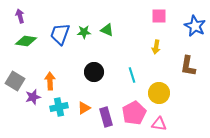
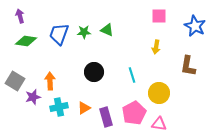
blue trapezoid: moved 1 px left
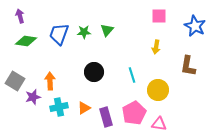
green triangle: rotated 48 degrees clockwise
yellow circle: moved 1 px left, 3 px up
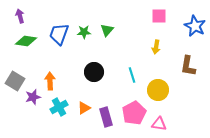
cyan cross: rotated 18 degrees counterclockwise
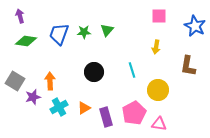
cyan line: moved 5 px up
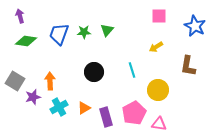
yellow arrow: rotated 48 degrees clockwise
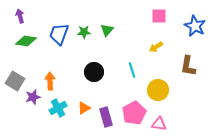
cyan cross: moved 1 px left, 1 px down
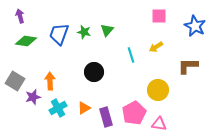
green star: rotated 16 degrees clockwise
brown L-shape: rotated 80 degrees clockwise
cyan line: moved 1 px left, 15 px up
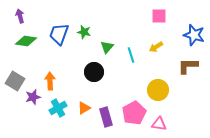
blue star: moved 1 px left, 9 px down; rotated 10 degrees counterclockwise
green triangle: moved 17 px down
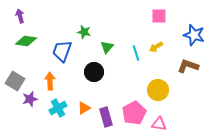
blue trapezoid: moved 3 px right, 17 px down
cyan line: moved 5 px right, 2 px up
brown L-shape: rotated 20 degrees clockwise
purple star: moved 3 px left, 2 px down
